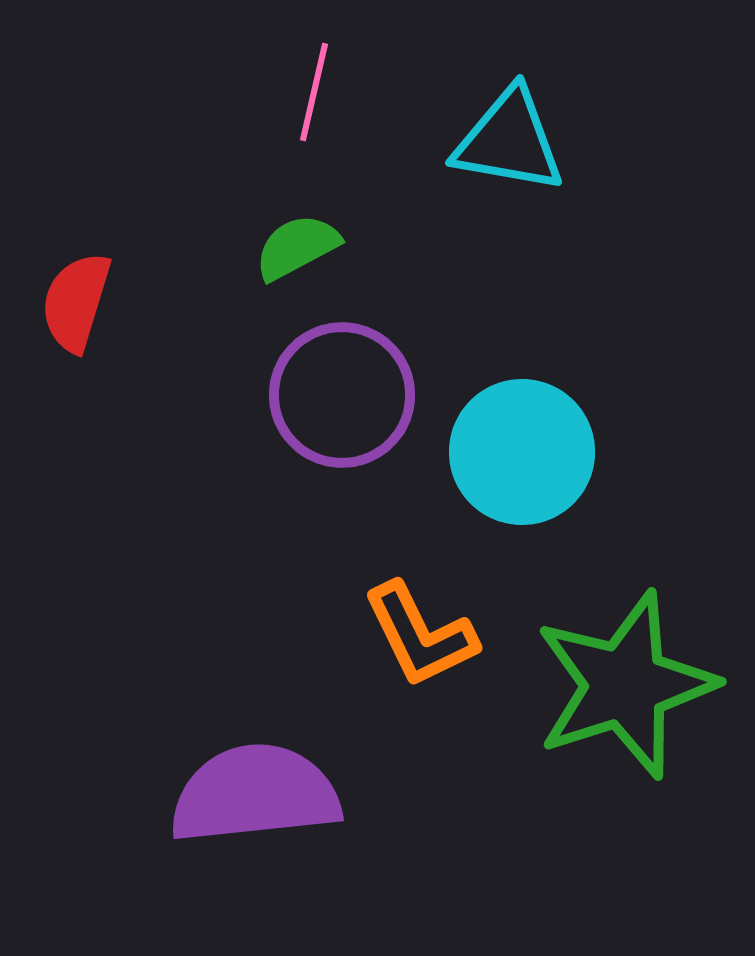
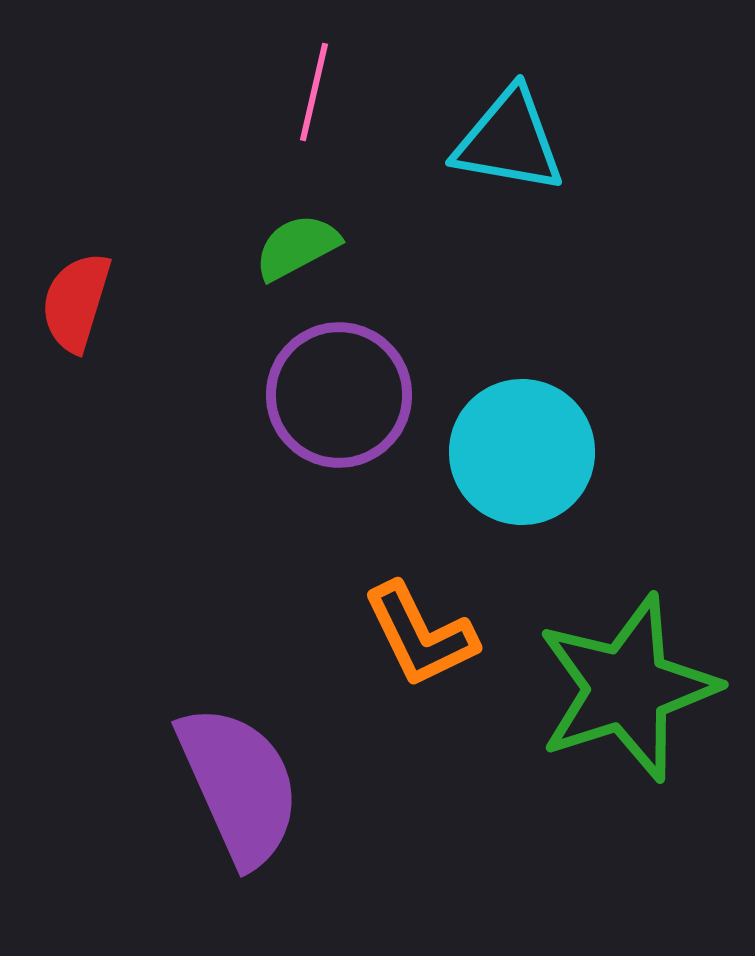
purple circle: moved 3 px left
green star: moved 2 px right, 3 px down
purple semicircle: moved 16 px left, 9 px up; rotated 72 degrees clockwise
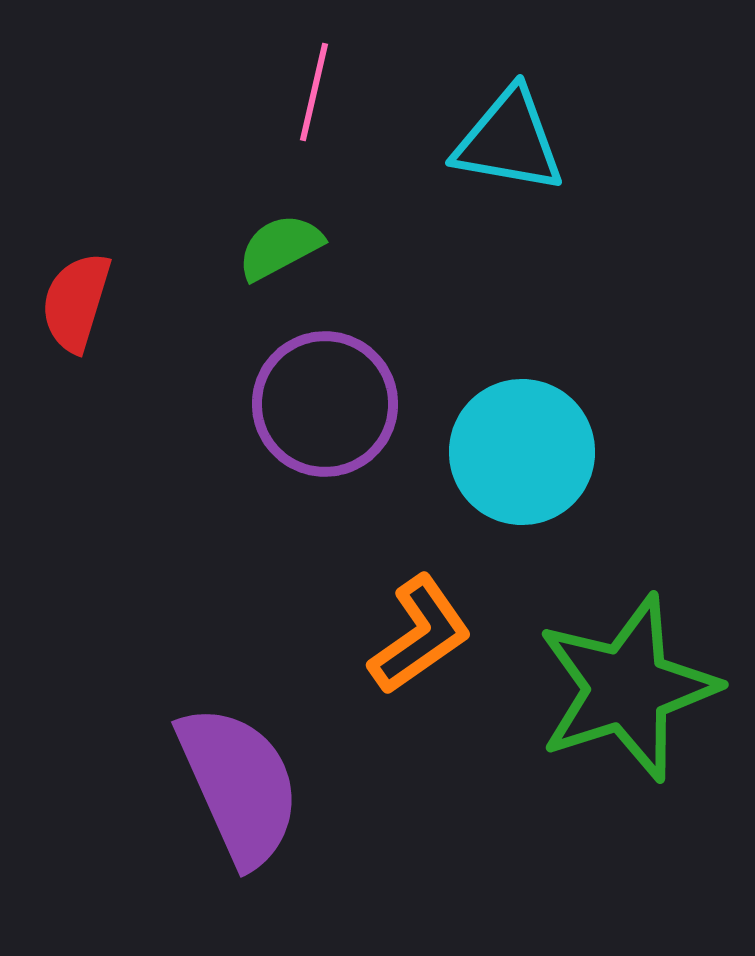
green semicircle: moved 17 px left
purple circle: moved 14 px left, 9 px down
orange L-shape: rotated 99 degrees counterclockwise
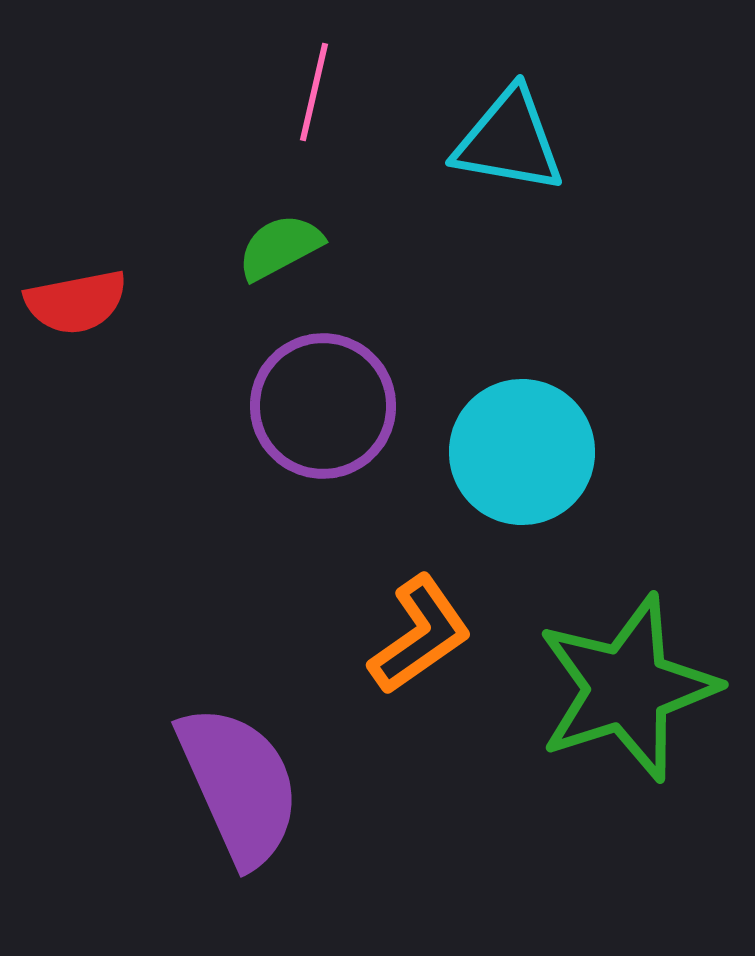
red semicircle: rotated 118 degrees counterclockwise
purple circle: moved 2 px left, 2 px down
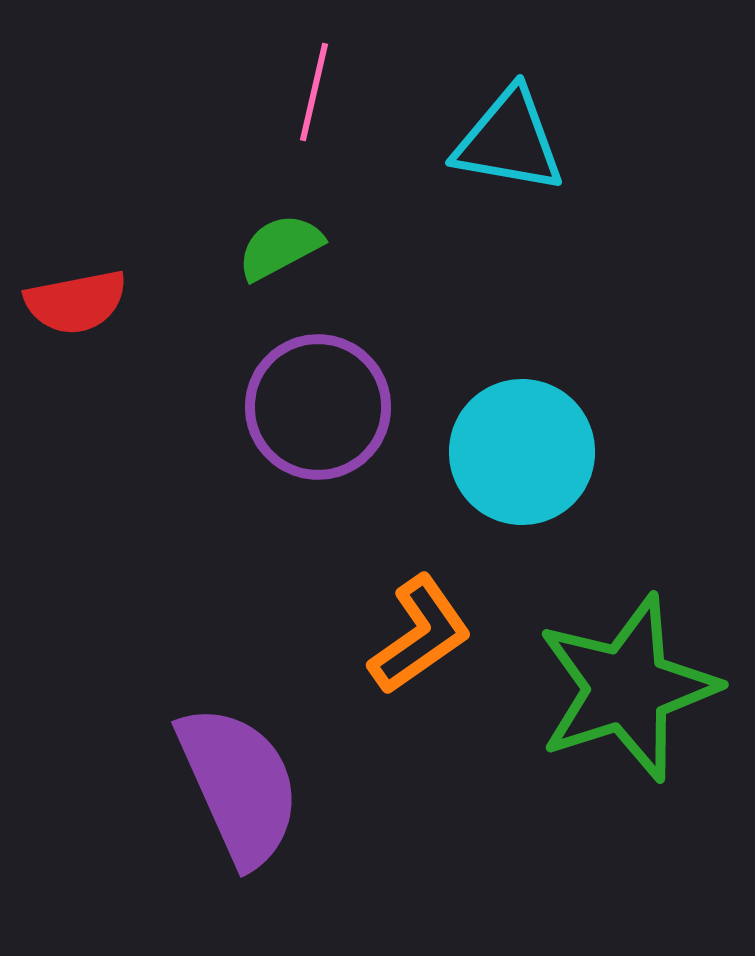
purple circle: moved 5 px left, 1 px down
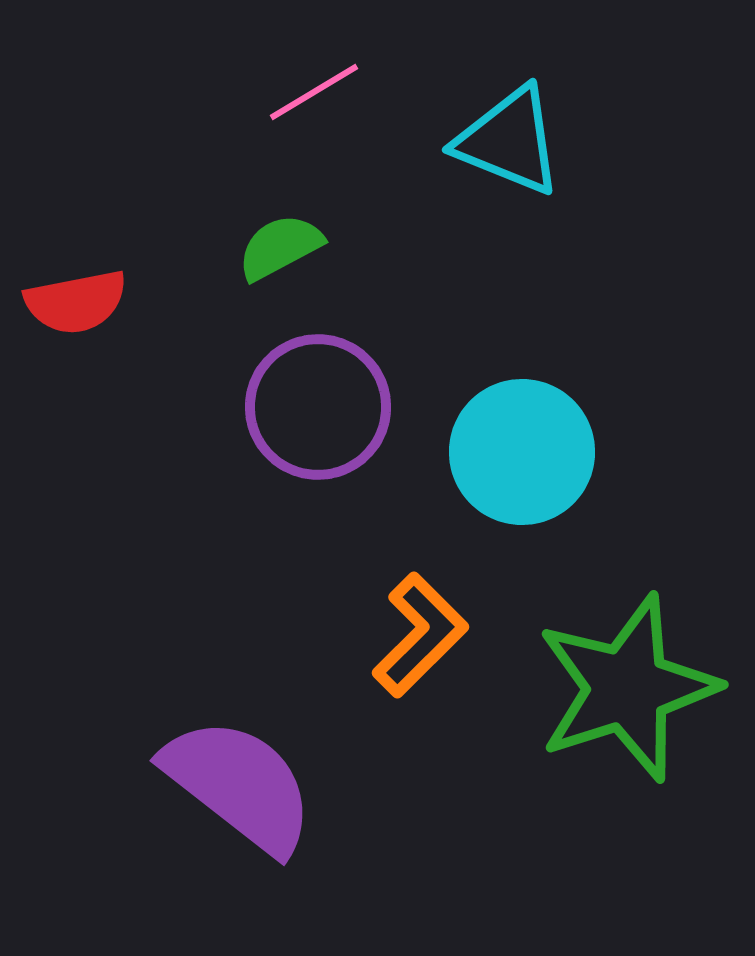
pink line: rotated 46 degrees clockwise
cyan triangle: rotated 12 degrees clockwise
orange L-shape: rotated 10 degrees counterclockwise
purple semicircle: rotated 28 degrees counterclockwise
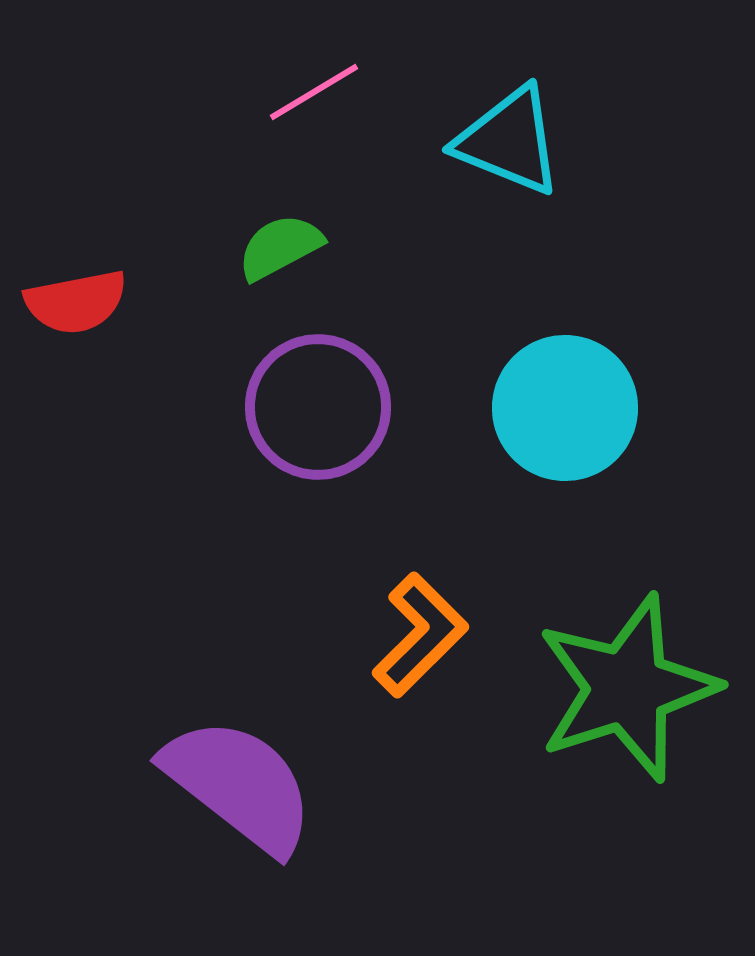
cyan circle: moved 43 px right, 44 px up
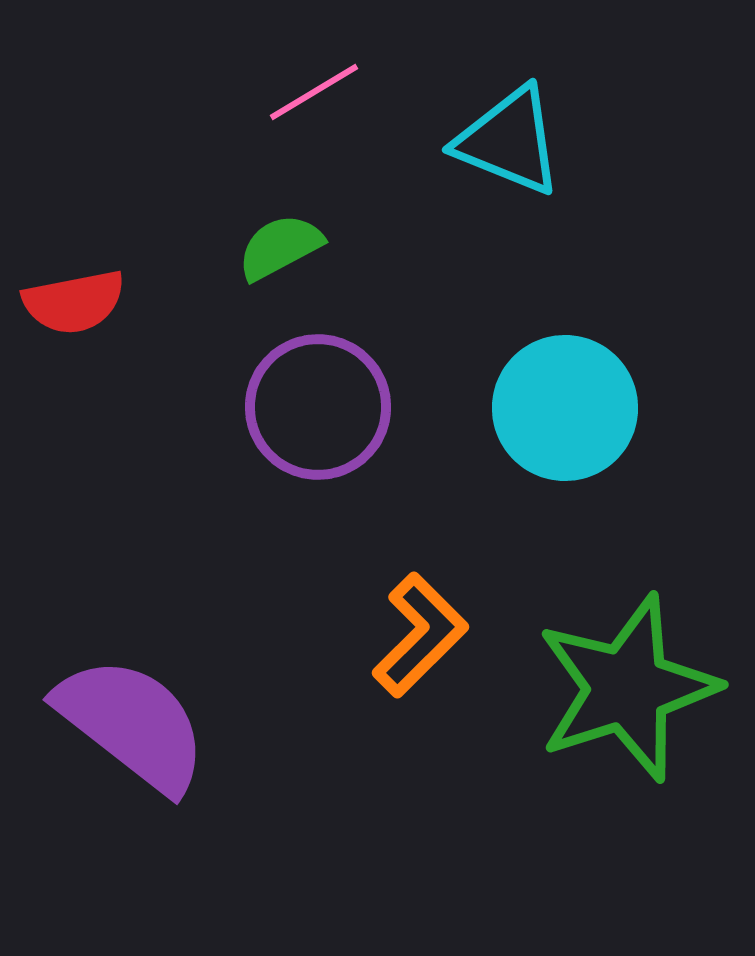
red semicircle: moved 2 px left
purple semicircle: moved 107 px left, 61 px up
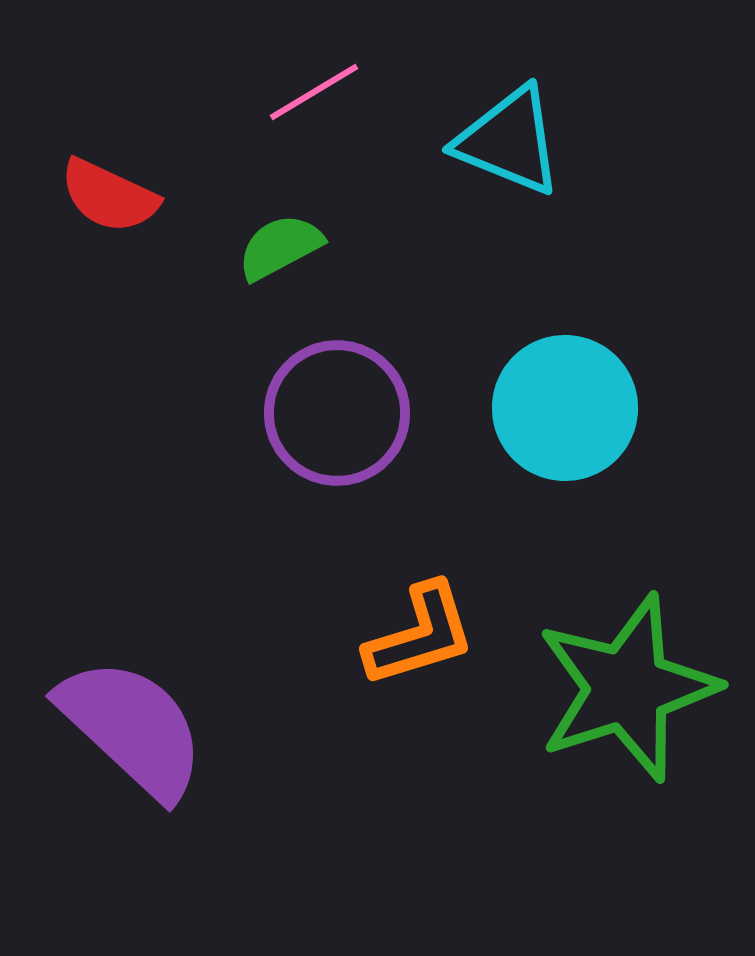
red semicircle: moved 35 px right, 106 px up; rotated 36 degrees clockwise
purple circle: moved 19 px right, 6 px down
orange L-shape: rotated 28 degrees clockwise
purple semicircle: moved 4 px down; rotated 5 degrees clockwise
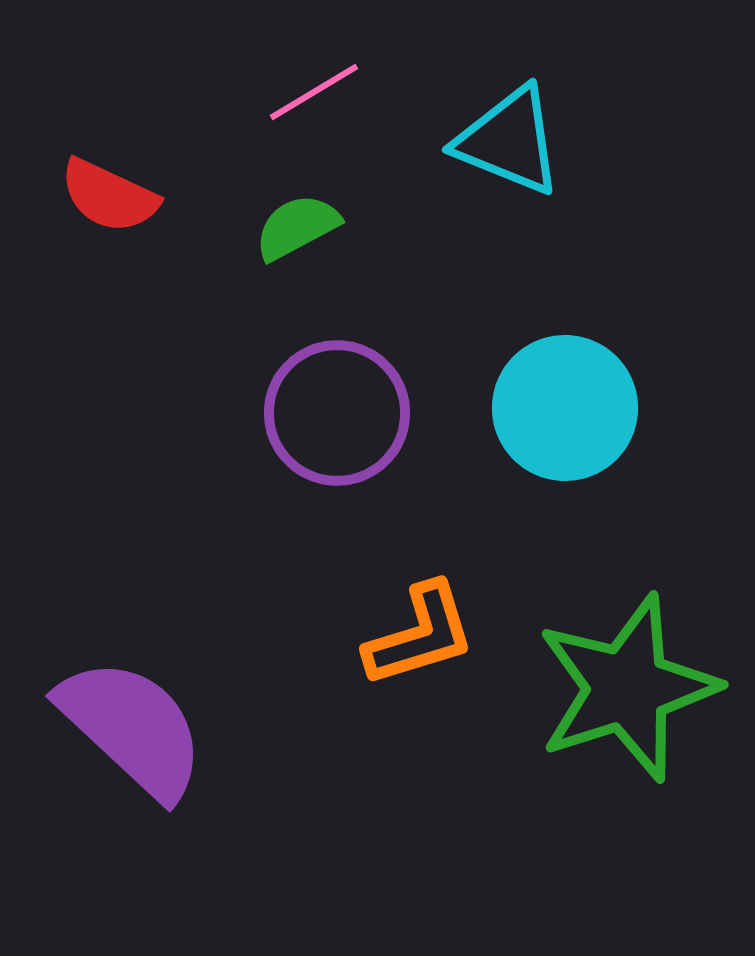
green semicircle: moved 17 px right, 20 px up
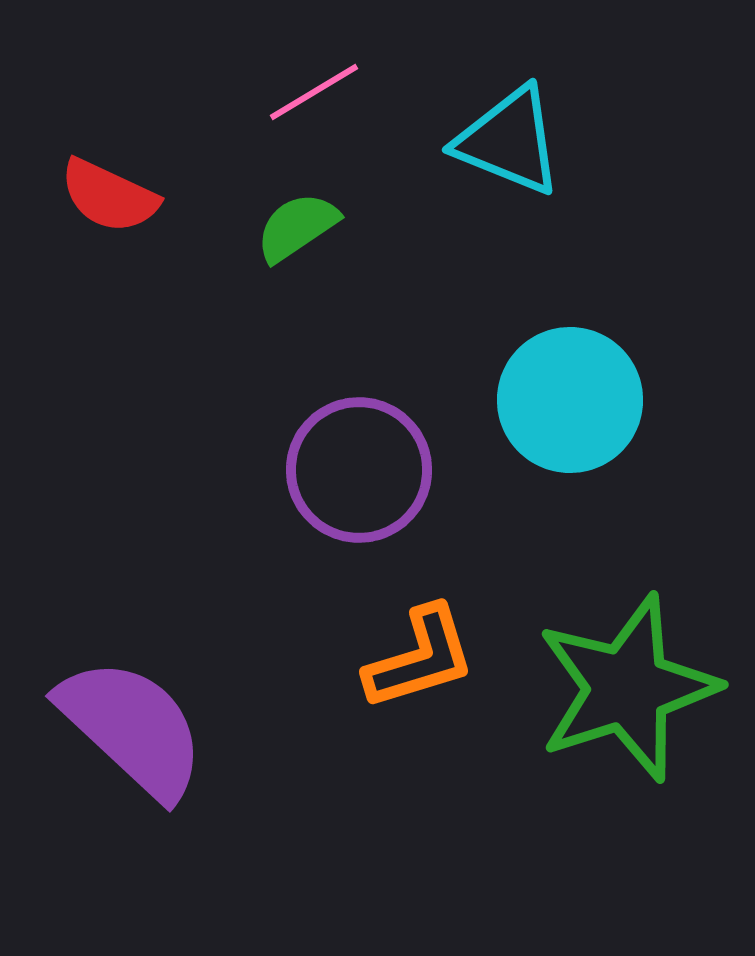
green semicircle: rotated 6 degrees counterclockwise
cyan circle: moved 5 px right, 8 px up
purple circle: moved 22 px right, 57 px down
orange L-shape: moved 23 px down
